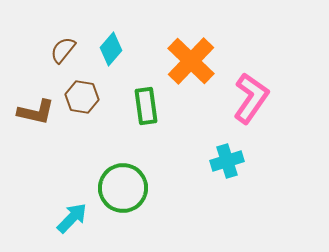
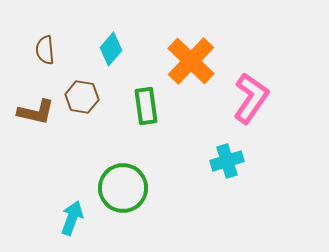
brown semicircle: moved 18 px left; rotated 44 degrees counterclockwise
cyan arrow: rotated 24 degrees counterclockwise
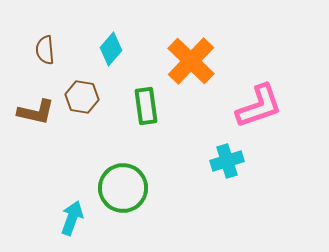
pink L-shape: moved 8 px right, 8 px down; rotated 36 degrees clockwise
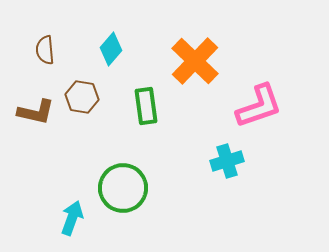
orange cross: moved 4 px right
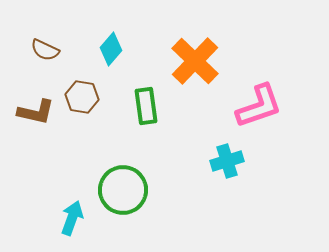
brown semicircle: rotated 60 degrees counterclockwise
green circle: moved 2 px down
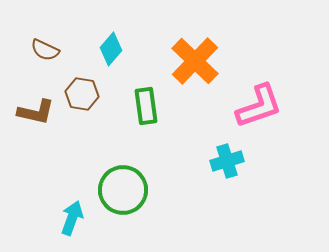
brown hexagon: moved 3 px up
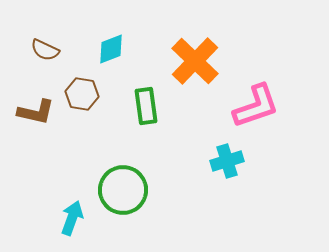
cyan diamond: rotated 28 degrees clockwise
pink L-shape: moved 3 px left
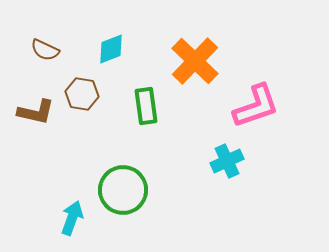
cyan cross: rotated 8 degrees counterclockwise
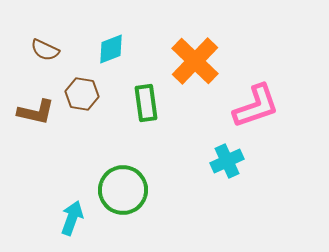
green rectangle: moved 3 px up
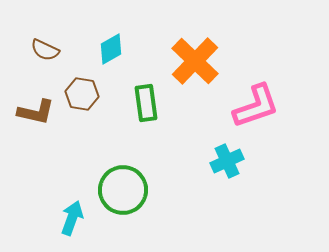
cyan diamond: rotated 8 degrees counterclockwise
